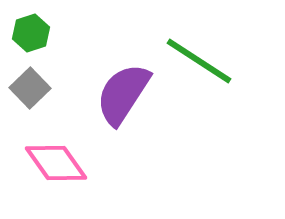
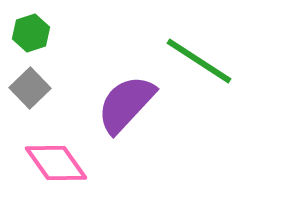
purple semicircle: moved 3 px right, 10 px down; rotated 10 degrees clockwise
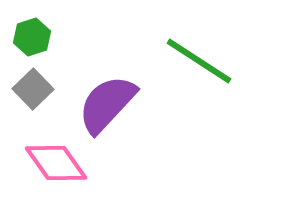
green hexagon: moved 1 px right, 4 px down
gray square: moved 3 px right, 1 px down
purple semicircle: moved 19 px left
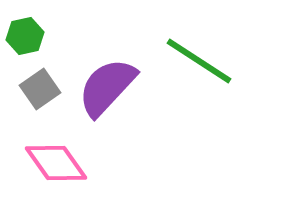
green hexagon: moved 7 px left, 1 px up; rotated 6 degrees clockwise
gray square: moved 7 px right; rotated 9 degrees clockwise
purple semicircle: moved 17 px up
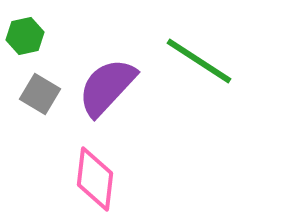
gray square: moved 5 px down; rotated 24 degrees counterclockwise
pink diamond: moved 39 px right, 16 px down; rotated 42 degrees clockwise
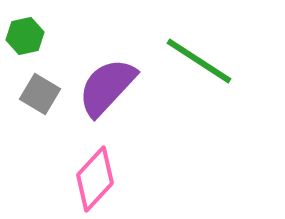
pink diamond: rotated 36 degrees clockwise
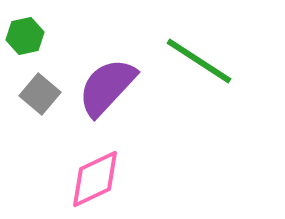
gray square: rotated 9 degrees clockwise
pink diamond: rotated 22 degrees clockwise
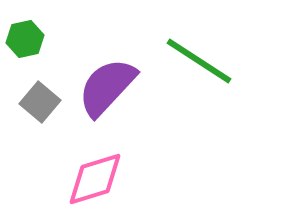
green hexagon: moved 3 px down
gray square: moved 8 px down
pink diamond: rotated 8 degrees clockwise
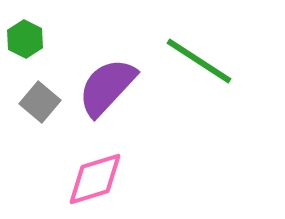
green hexagon: rotated 21 degrees counterclockwise
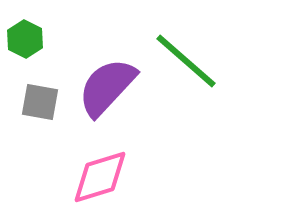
green line: moved 13 px left; rotated 8 degrees clockwise
gray square: rotated 30 degrees counterclockwise
pink diamond: moved 5 px right, 2 px up
